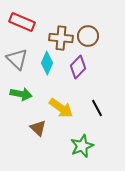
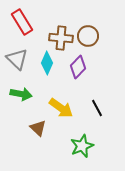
red rectangle: rotated 35 degrees clockwise
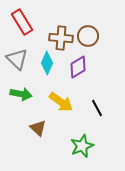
purple diamond: rotated 15 degrees clockwise
yellow arrow: moved 6 px up
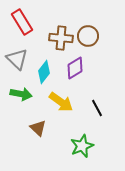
cyan diamond: moved 3 px left, 9 px down; rotated 15 degrees clockwise
purple diamond: moved 3 px left, 1 px down
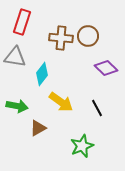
red rectangle: rotated 50 degrees clockwise
gray triangle: moved 2 px left, 2 px up; rotated 35 degrees counterclockwise
purple diamond: moved 31 px right; rotated 75 degrees clockwise
cyan diamond: moved 2 px left, 2 px down
green arrow: moved 4 px left, 12 px down
brown triangle: rotated 48 degrees clockwise
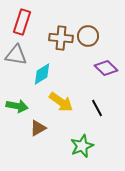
gray triangle: moved 1 px right, 2 px up
cyan diamond: rotated 20 degrees clockwise
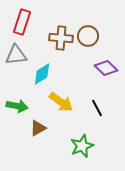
gray triangle: rotated 15 degrees counterclockwise
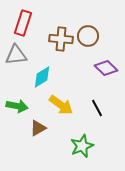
red rectangle: moved 1 px right, 1 px down
brown cross: moved 1 px down
cyan diamond: moved 3 px down
yellow arrow: moved 3 px down
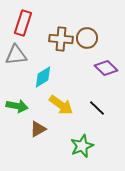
brown circle: moved 1 px left, 2 px down
cyan diamond: moved 1 px right
black line: rotated 18 degrees counterclockwise
brown triangle: moved 1 px down
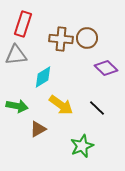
red rectangle: moved 1 px down
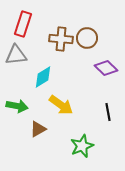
black line: moved 11 px right, 4 px down; rotated 36 degrees clockwise
